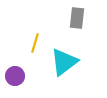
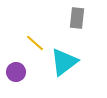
yellow line: rotated 66 degrees counterclockwise
purple circle: moved 1 px right, 4 px up
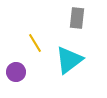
yellow line: rotated 18 degrees clockwise
cyan triangle: moved 5 px right, 2 px up
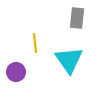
yellow line: rotated 24 degrees clockwise
cyan triangle: rotated 28 degrees counterclockwise
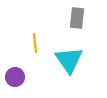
purple circle: moved 1 px left, 5 px down
